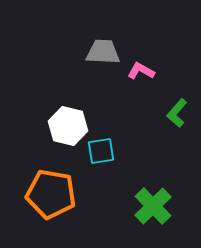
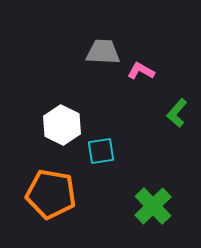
white hexagon: moved 6 px left, 1 px up; rotated 12 degrees clockwise
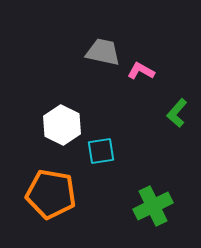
gray trapezoid: rotated 9 degrees clockwise
green cross: rotated 18 degrees clockwise
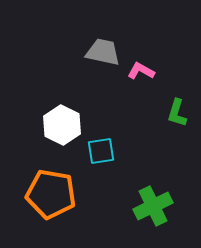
green L-shape: rotated 24 degrees counterclockwise
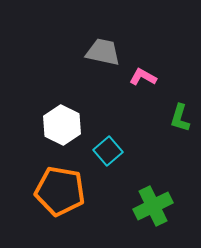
pink L-shape: moved 2 px right, 6 px down
green L-shape: moved 3 px right, 5 px down
cyan square: moved 7 px right; rotated 32 degrees counterclockwise
orange pentagon: moved 9 px right, 3 px up
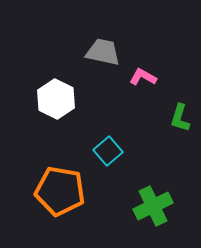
white hexagon: moved 6 px left, 26 px up
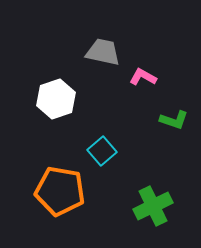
white hexagon: rotated 15 degrees clockwise
green L-shape: moved 6 px left, 2 px down; rotated 88 degrees counterclockwise
cyan square: moved 6 px left
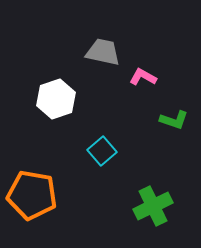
orange pentagon: moved 28 px left, 4 px down
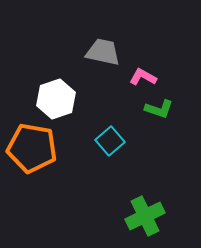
green L-shape: moved 15 px left, 11 px up
cyan square: moved 8 px right, 10 px up
orange pentagon: moved 47 px up
green cross: moved 8 px left, 10 px down
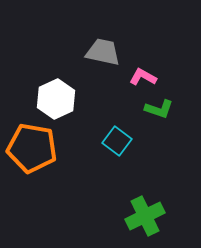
white hexagon: rotated 6 degrees counterclockwise
cyan square: moved 7 px right; rotated 12 degrees counterclockwise
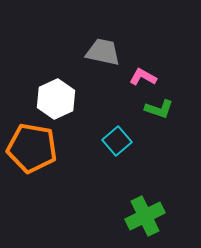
cyan square: rotated 12 degrees clockwise
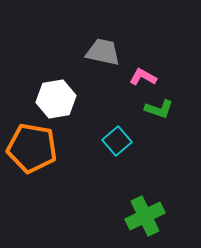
white hexagon: rotated 15 degrees clockwise
